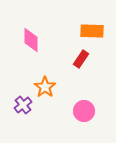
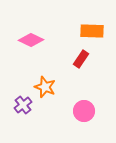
pink diamond: rotated 65 degrees counterclockwise
orange star: rotated 15 degrees counterclockwise
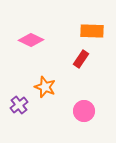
purple cross: moved 4 px left
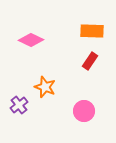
red rectangle: moved 9 px right, 2 px down
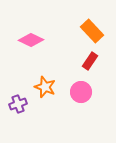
orange rectangle: rotated 45 degrees clockwise
purple cross: moved 1 px left, 1 px up; rotated 18 degrees clockwise
pink circle: moved 3 px left, 19 px up
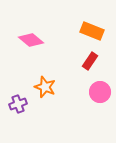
orange rectangle: rotated 25 degrees counterclockwise
pink diamond: rotated 15 degrees clockwise
pink circle: moved 19 px right
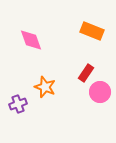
pink diamond: rotated 30 degrees clockwise
red rectangle: moved 4 px left, 12 px down
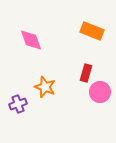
red rectangle: rotated 18 degrees counterclockwise
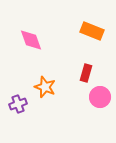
pink circle: moved 5 px down
